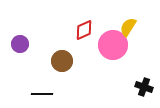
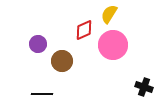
yellow semicircle: moved 19 px left, 13 px up
purple circle: moved 18 px right
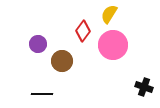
red diamond: moved 1 px left, 1 px down; rotated 30 degrees counterclockwise
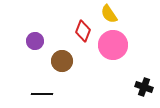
yellow semicircle: rotated 66 degrees counterclockwise
red diamond: rotated 15 degrees counterclockwise
purple circle: moved 3 px left, 3 px up
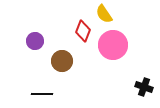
yellow semicircle: moved 5 px left
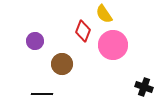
brown circle: moved 3 px down
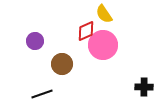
red diamond: moved 3 px right; rotated 45 degrees clockwise
pink circle: moved 10 px left
black cross: rotated 18 degrees counterclockwise
black line: rotated 20 degrees counterclockwise
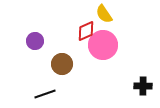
black cross: moved 1 px left, 1 px up
black line: moved 3 px right
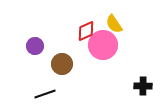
yellow semicircle: moved 10 px right, 10 px down
purple circle: moved 5 px down
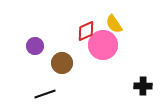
brown circle: moved 1 px up
